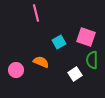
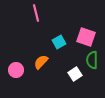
orange semicircle: rotated 70 degrees counterclockwise
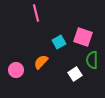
pink square: moved 3 px left
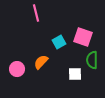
pink circle: moved 1 px right, 1 px up
white square: rotated 32 degrees clockwise
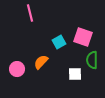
pink line: moved 6 px left
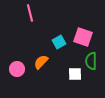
green semicircle: moved 1 px left, 1 px down
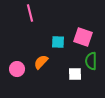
cyan square: moved 1 px left; rotated 32 degrees clockwise
